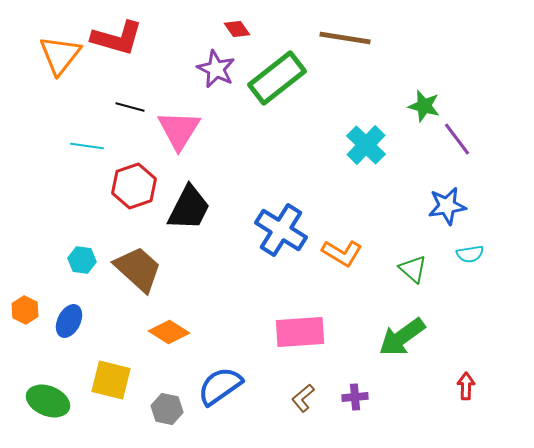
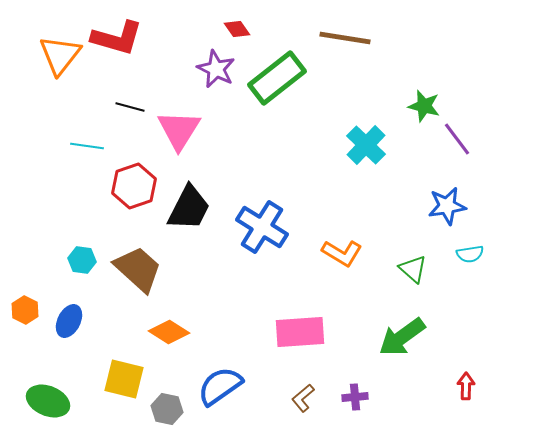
blue cross: moved 19 px left, 3 px up
yellow square: moved 13 px right, 1 px up
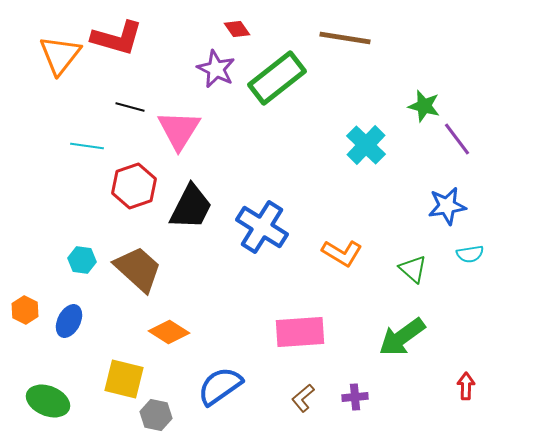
black trapezoid: moved 2 px right, 1 px up
gray hexagon: moved 11 px left, 6 px down
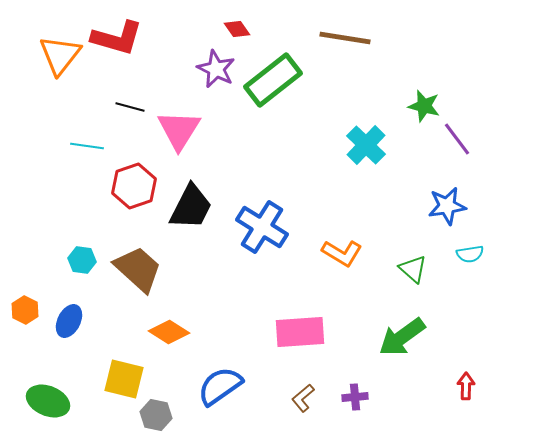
green rectangle: moved 4 px left, 2 px down
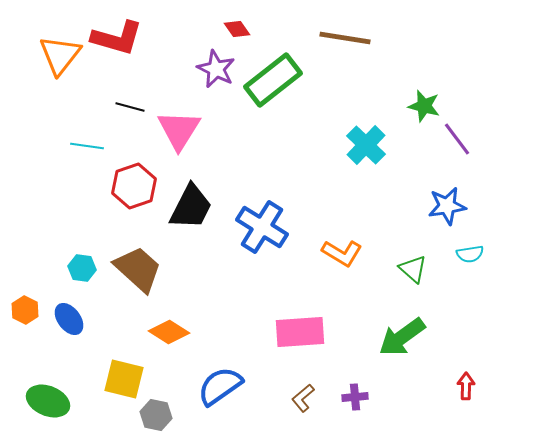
cyan hexagon: moved 8 px down
blue ellipse: moved 2 px up; rotated 64 degrees counterclockwise
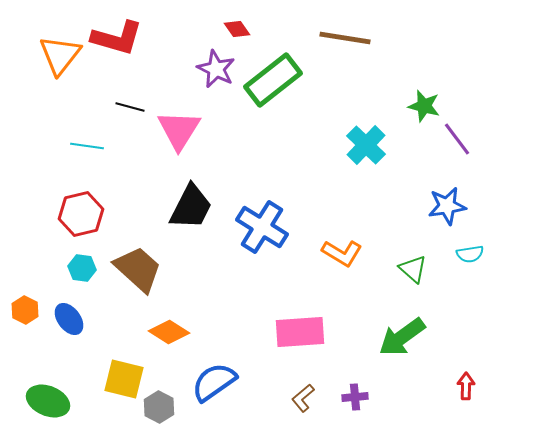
red hexagon: moved 53 px left, 28 px down; rotated 6 degrees clockwise
blue semicircle: moved 6 px left, 4 px up
gray hexagon: moved 3 px right, 8 px up; rotated 16 degrees clockwise
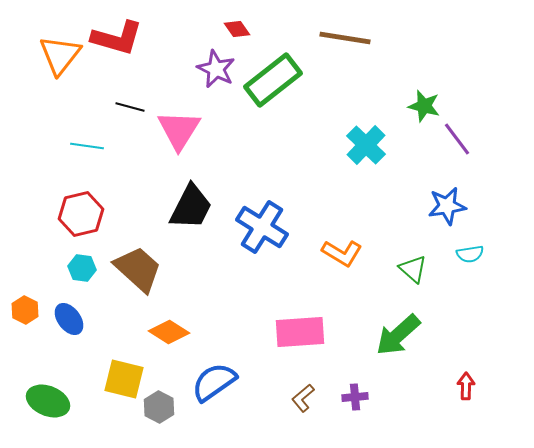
green arrow: moved 4 px left, 2 px up; rotated 6 degrees counterclockwise
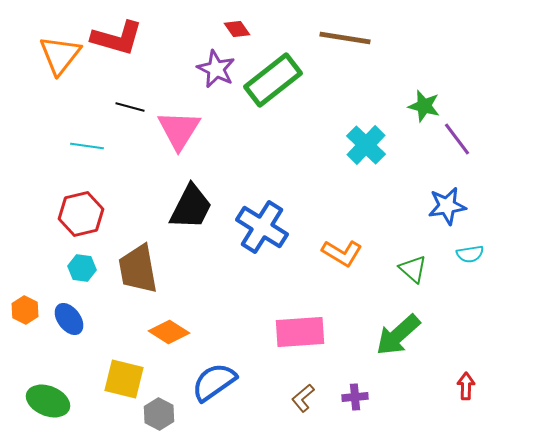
brown trapezoid: rotated 142 degrees counterclockwise
gray hexagon: moved 7 px down
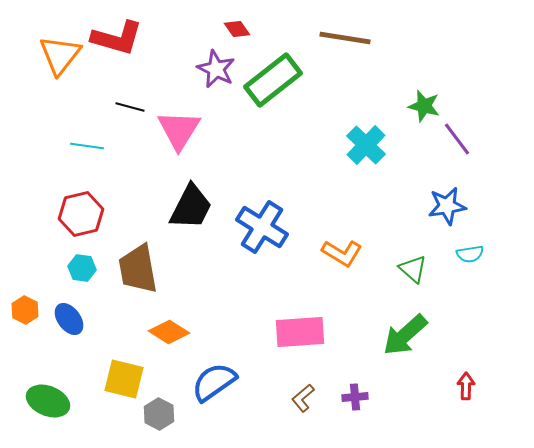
green arrow: moved 7 px right
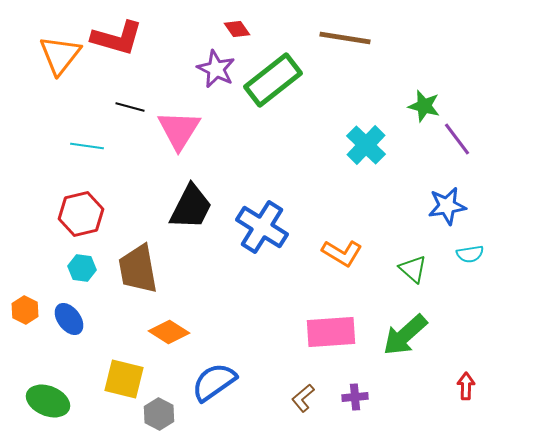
pink rectangle: moved 31 px right
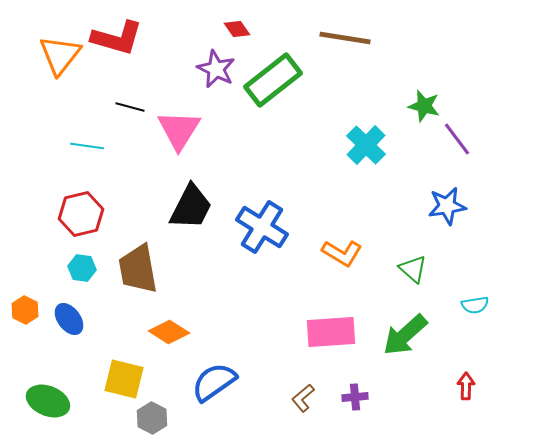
cyan semicircle: moved 5 px right, 51 px down
gray hexagon: moved 7 px left, 4 px down
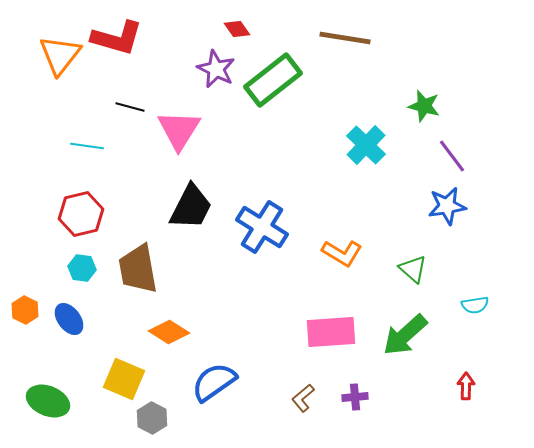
purple line: moved 5 px left, 17 px down
yellow square: rotated 9 degrees clockwise
